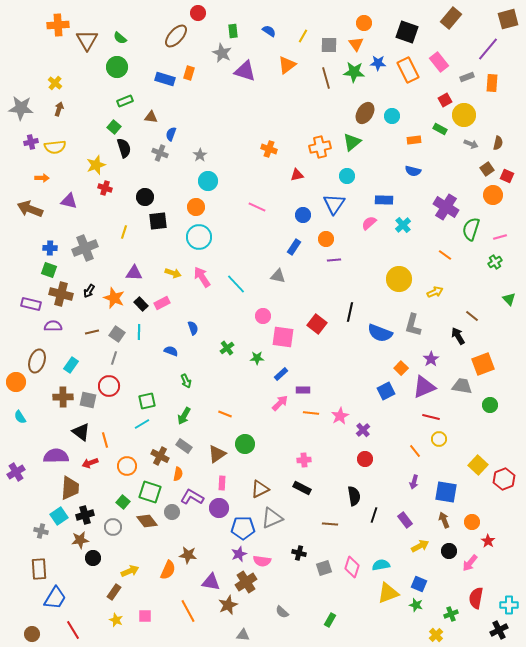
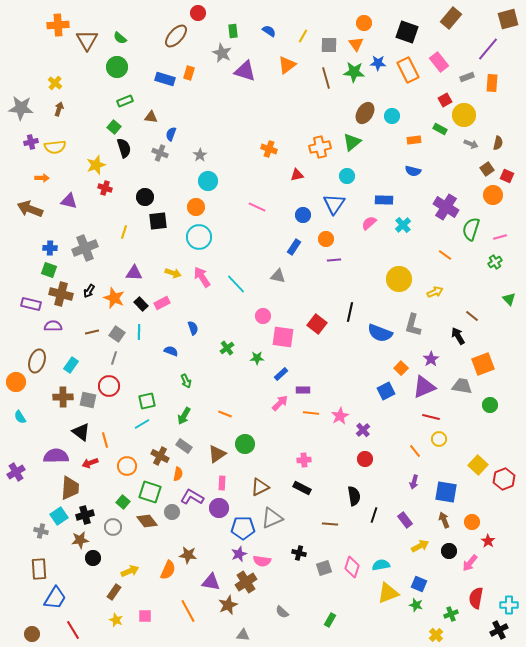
brown triangle at (260, 489): moved 2 px up
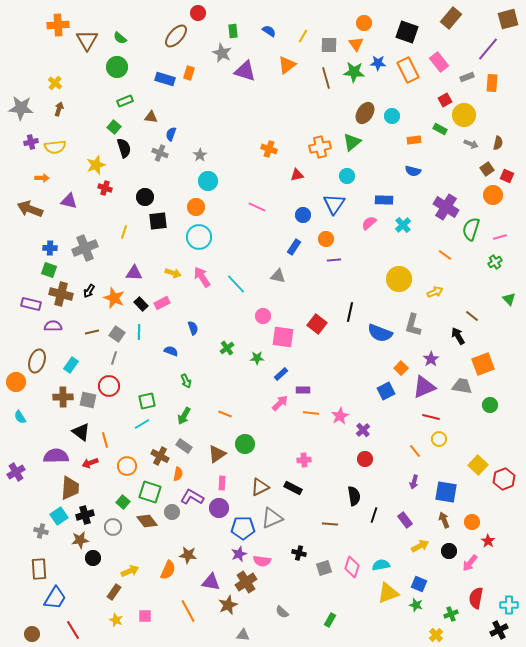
black rectangle at (302, 488): moved 9 px left
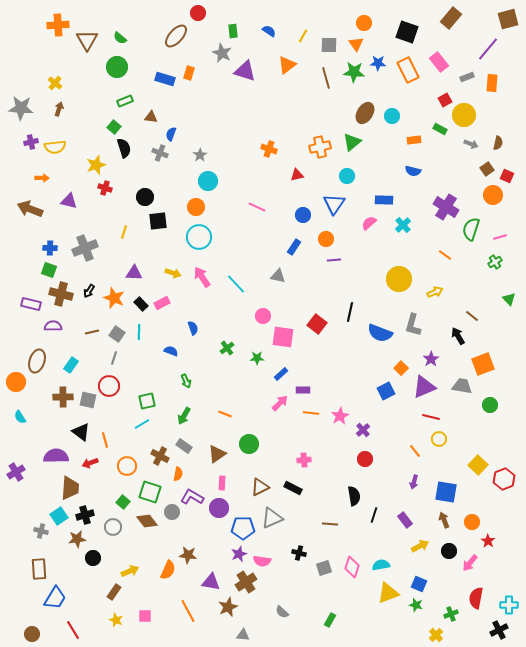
green circle at (245, 444): moved 4 px right
brown star at (80, 540): moved 3 px left, 1 px up
brown star at (228, 605): moved 2 px down
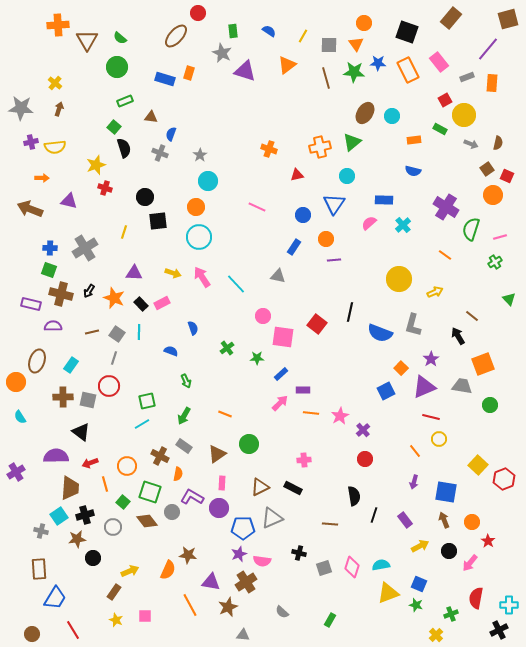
gray cross at (85, 248): rotated 10 degrees counterclockwise
orange line at (105, 440): moved 44 px down
orange line at (188, 611): moved 2 px right, 6 px up
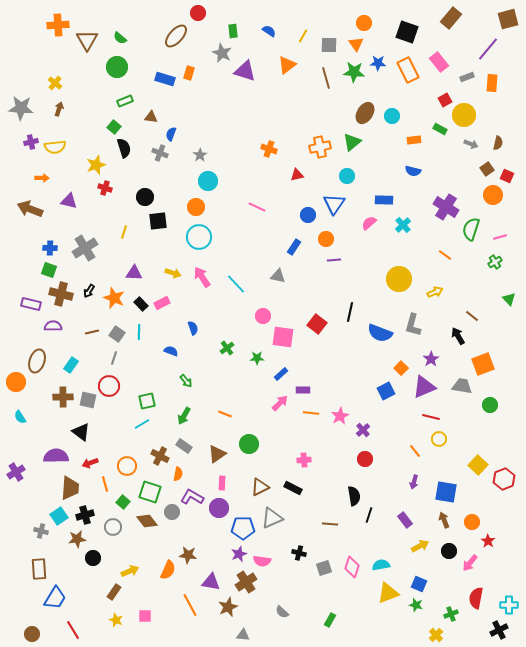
blue circle at (303, 215): moved 5 px right
green arrow at (186, 381): rotated 16 degrees counterclockwise
black line at (374, 515): moved 5 px left
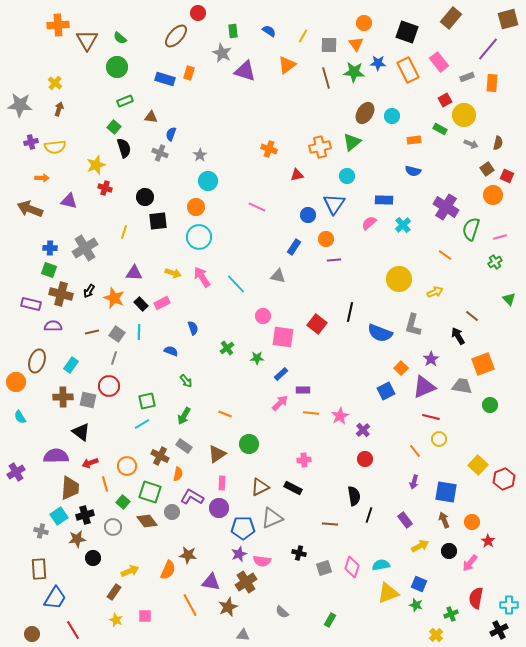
gray star at (21, 108): moved 1 px left, 3 px up
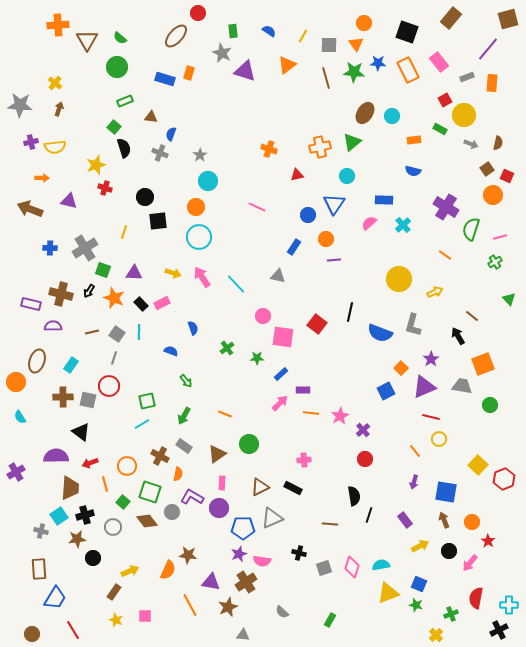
green square at (49, 270): moved 54 px right
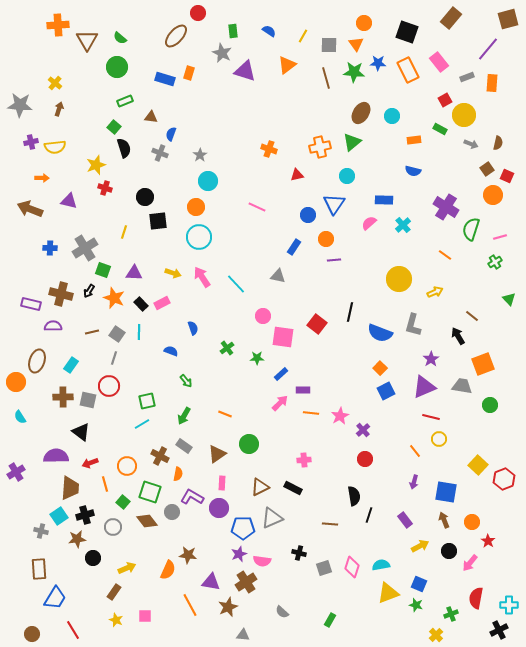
brown ellipse at (365, 113): moved 4 px left
orange square at (401, 368): moved 21 px left
yellow arrow at (130, 571): moved 3 px left, 3 px up
